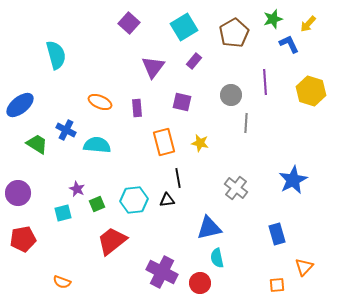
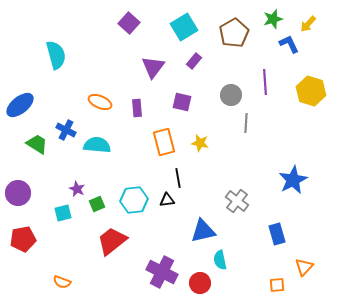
gray cross at (236, 188): moved 1 px right, 13 px down
blue triangle at (209, 228): moved 6 px left, 3 px down
cyan semicircle at (217, 258): moved 3 px right, 2 px down
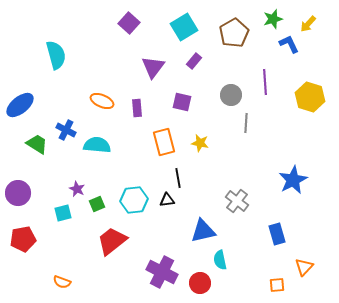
yellow hexagon at (311, 91): moved 1 px left, 6 px down
orange ellipse at (100, 102): moved 2 px right, 1 px up
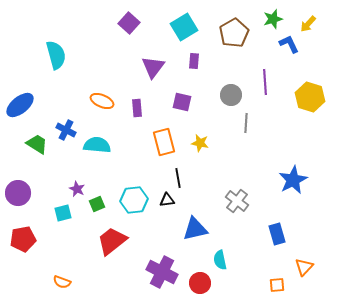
purple rectangle at (194, 61): rotated 35 degrees counterclockwise
blue triangle at (203, 231): moved 8 px left, 2 px up
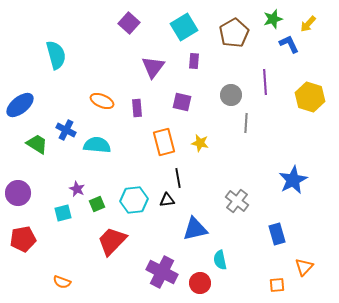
red trapezoid at (112, 241): rotated 8 degrees counterclockwise
